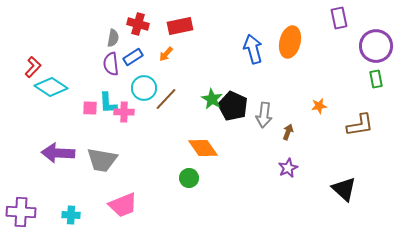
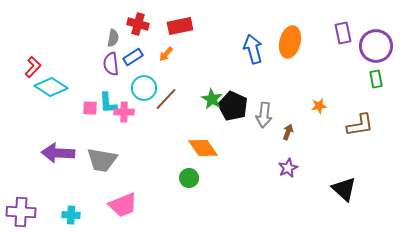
purple rectangle: moved 4 px right, 15 px down
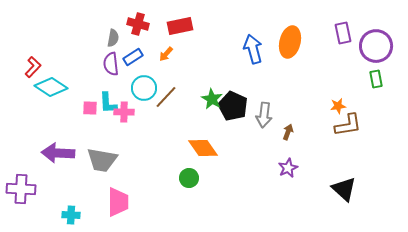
brown line: moved 2 px up
orange star: moved 19 px right
brown L-shape: moved 12 px left
pink trapezoid: moved 5 px left, 3 px up; rotated 68 degrees counterclockwise
purple cross: moved 23 px up
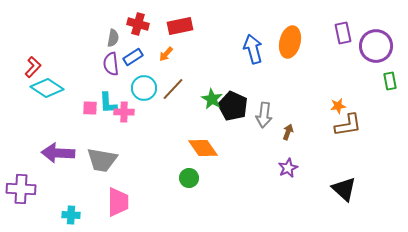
green rectangle: moved 14 px right, 2 px down
cyan diamond: moved 4 px left, 1 px down
brown line: moved 7 px right, 8 px up
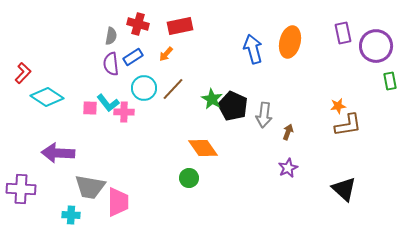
gray semicircle: moved 2 px left, 2 px up
red L-shape: moved 10 px left, 6 px down
cyan diamond: moved 9 px down
cyan L-shape: rotated 35 degrees counterclockwise
gray trapezoid: moved 12 px left, 27 px down
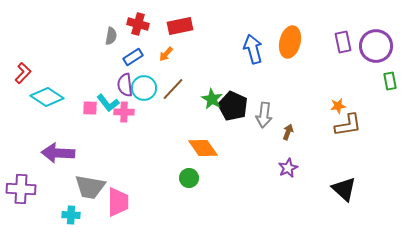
purple rectangle: moved 9 px down
purple semicircle: moved 14 px right, 21 px down
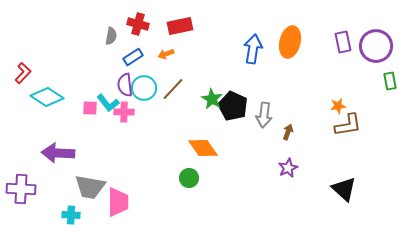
blue arrow: rotated 24 degrees clockwise
orange arrow: rotated 28 degrees clockwise
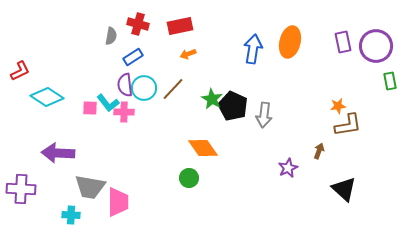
orange arrow: moved 22 px right
red L-shape: moved 3 px left, 2 px up; rotated 20 degrees clockwise
brown arrow: moved 31 px right, 19 px down
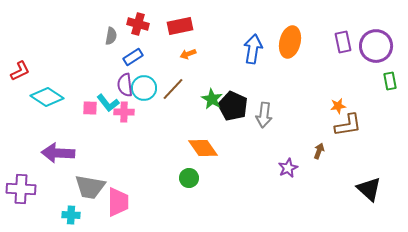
black triangle: moved 25 px right
